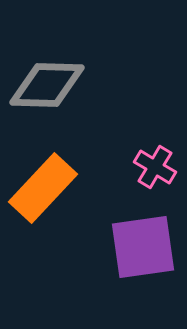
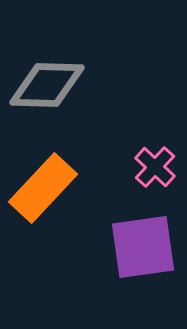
pink cross: rotated 12 degrees clockwise
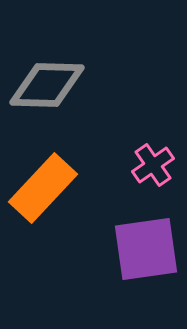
pink cross: moved 2 px left, 2 px up; rotated 12 degrees clockwise
purple square: moved 3 px right, 2 px down
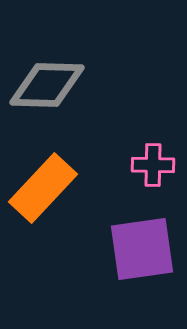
pink cross: rotated 36 degrees clockwise
purple square: moved 4 px left
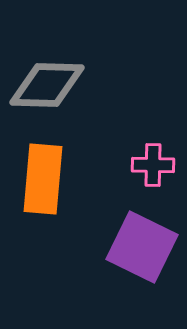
orange rectangle: moved 9 px up; rotated 38 degrees counterclockwise
purple square: moved 2 px up; rotated 34 degrees clockwise
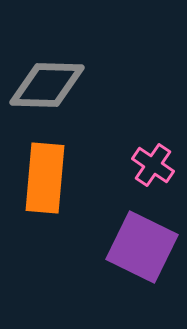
pink cross: rotated 33 degrees clockwise
orange rectangle: moved 2 px right, 1 px up
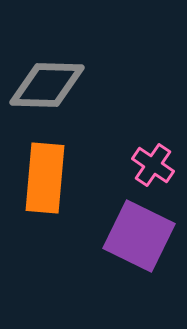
purple square: moved 3 px left, 11 px up
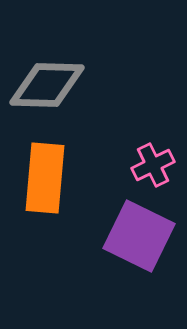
pink cross: rotated 30 degrees clockwise
